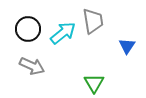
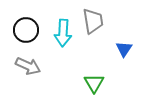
black circle: moved 2 px left, 1 px down
cyan arrow: rotated 132 degrees clockwise
blue triangle: moved 3 px left, 3 px down
gray arrow: moved 4 px left
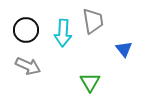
blue triangle: rotated 12 degrees counterclockwise
green triangle: moved 4 px left, 1 px up
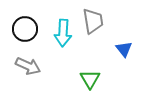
black circle: moved 1 px left, 1 px up
green triangle: moved 3 px up
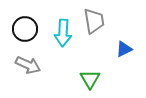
gray trapezoid: moved 1 px right
blue triangle: rotated 42 degrees clockwise
gray arrow: moved 1 px up
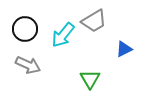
gray trapezoid: rotated 68 degrees clockwise
cyan arrow: moved 2 px down; rotated 36 degrees clockwise
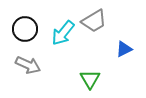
cyan arrow: moved 2 px up
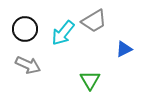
green triangle: moved 1 px down
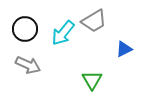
green triangle: moved 2 px right
